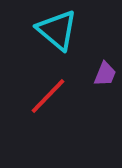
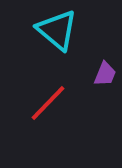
red line: moved 7 px down
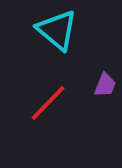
purple trapezoid: moved 11 px down
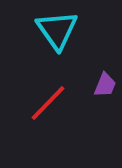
cyan triangle: rotated 15 degrees clockwise
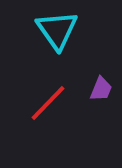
purple trapezoid: moved 4 px left, 4 px down
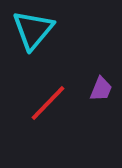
cyan triangle: moved 24 px left; rotated 15 degrees clockwise
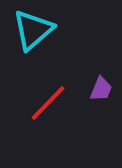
cyan triangle: rotated 9 degrees clockwise
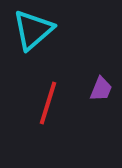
red line: rotated 27 degrees counterclockwise
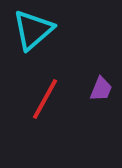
red line: moved 3 px left, 4 px up; rotated 12 degrees clockwise
